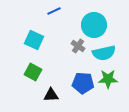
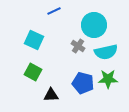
cyan semicircle: moved 2 px right, 1 px up
blue pentagon: rotated 10 degrees clockwise
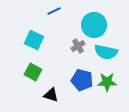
gray cross: rotated 24 degrees clockwise
cyan semicircle: rotated 25 degrees clockwise
green star: moved 1 px left, 3 px down
blue pentagon: moved 1 px left, 3 px up
black triangle: rotated 21 degrees clockwise
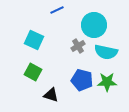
blue line: moved 3 px right, 1 px up
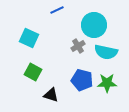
cyan square: moved 5 px left, 2 px up
green star: moved 1 px down
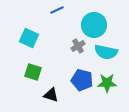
green square: rotated 12 degrees counterclockwise
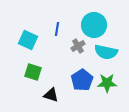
blue line: moved 19 px down; rotated 56 degrees counterclockwise
cyan square: moved 1 px left, 2 px down
blue pentagon: rotated 25 degrees clockwise
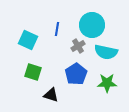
cyan circle: moved 2 px left
blue pentagon: moved 6 px left, 6 px up
